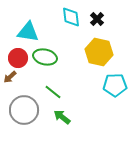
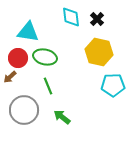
cyan pentagon: moved 2 px left
green line: moved 5 px left, 6 px up; rotated 30 degrees clockwise
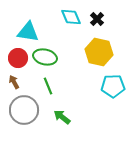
cyan diamond: rotated 15 degrees counterclockwise
brown arrow: moved 4 px right, 5 px down; rotated 104 degrees clockwise
cyan pentagon: moved 1 px down
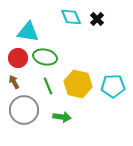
yellow hexagon: moved 21 px left, 32 px down
green arrow: rotated 150 degrees clockwise
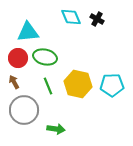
black cross: rotated 16 degrees counterclockwise
cyan triangle: rotated 15 degrees counterclockwise
cyan pentagon: moved 1 px left, 1 px up
green arrow: moved 6 px left, 12 px down
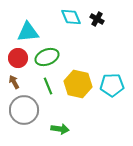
green ellipse: moved 2 px right; rotated 35 degrees counterclockwise
green arrow: moved 4 px right
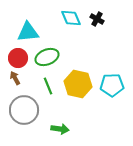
cyan diamond: moved 1 px down
brown arrow: moved 1 px right, 4 px up
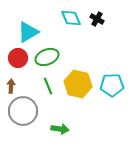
cyan triangle: rotated 25 degrees counterclockwise
brown arrow: moved 4 px left, 8 px down; rotated 32 degrees clockwise
gray circle: moved 1 px left, 1 px down
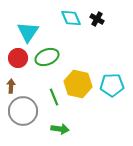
cyan triangle: rotated 25 degrees counterclockwise
green line: moved 6 px right, 11 px down
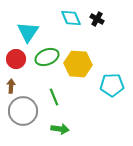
red circle: moved 2 px left, 1 px down
yellow hexagon: moved 20 px up; rotated 8 degrees counterclockwise
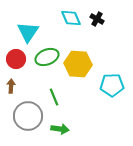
gray circle: moved 5 px right, 5 px down
